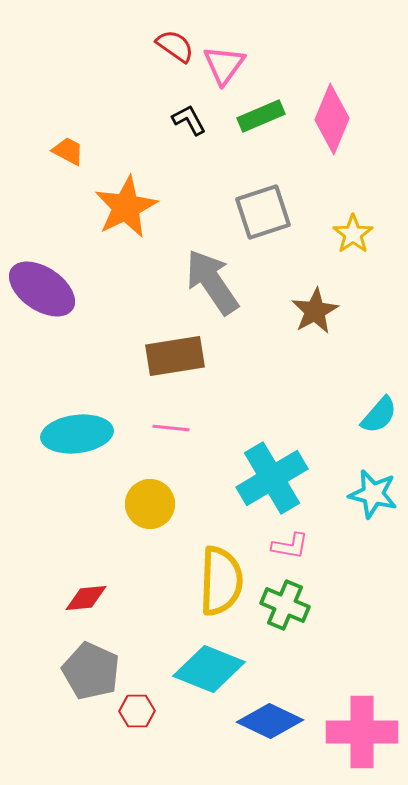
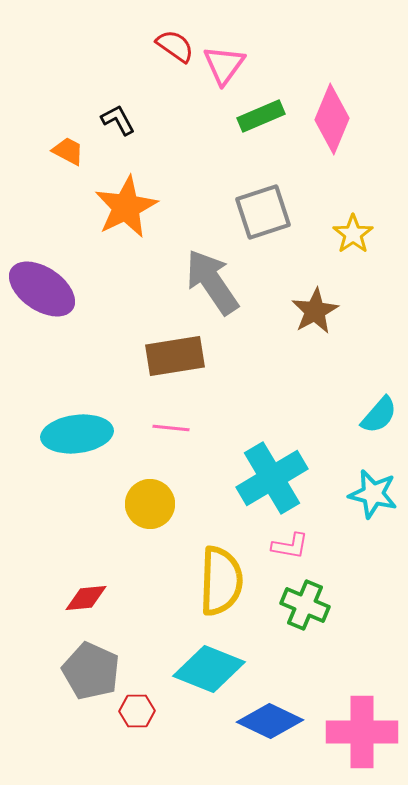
black L-shape: moved 71 px left
green cross: moved 20 px right
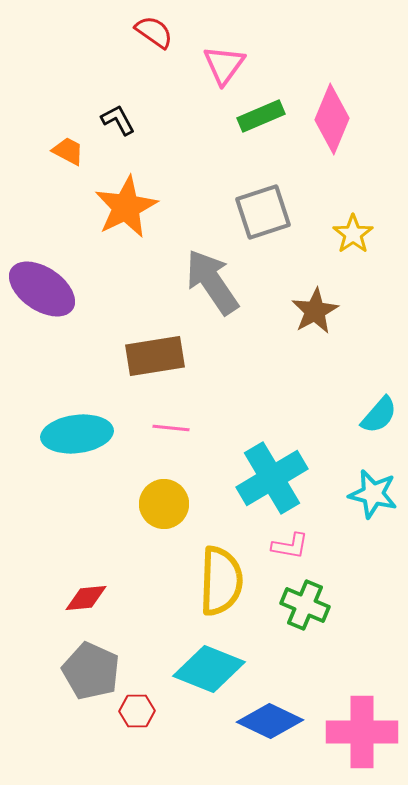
red semicircle: moved 21 px left, 14 px up
brown rectangle: moved 20 px left
yellow circle: moved 14 px right
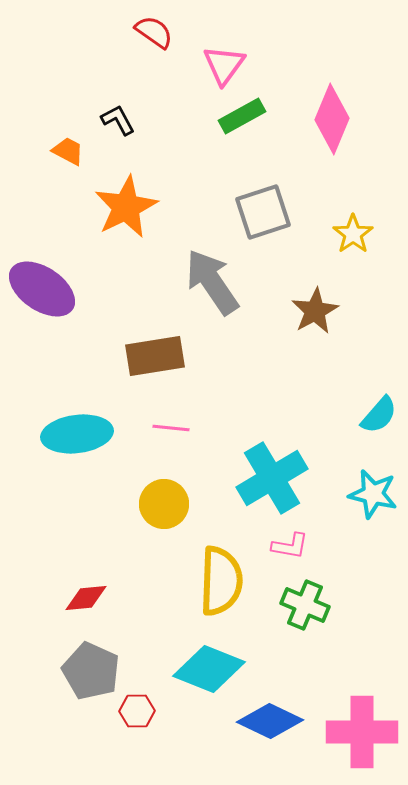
green rectangle: moved 19 px left; rotated 6 degrees counterclockwise
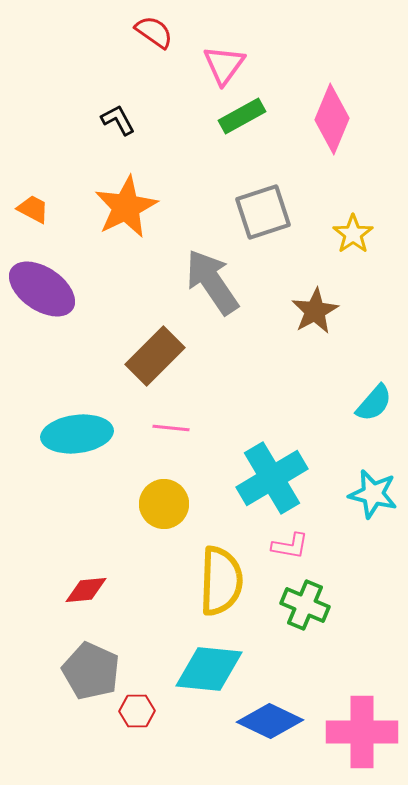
orange trapezoid: moved 35 px left, 58 px down
brown rectangle: rotated 36 degrees counterclockwise
cyan semicircle: moved 5 px left, 12 px up
red diamond: moved 8 px up
cyan diamond: rotated 16 degrees counterclockwise
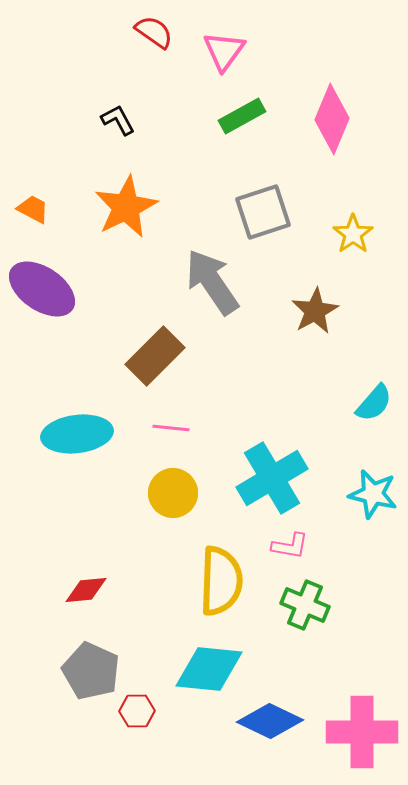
pink triangle: moved 14 px up
yellow circle: moved 9 px right, 11 px up
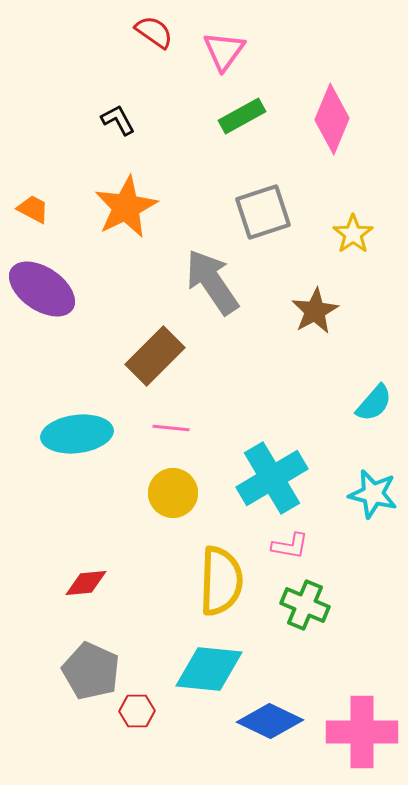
red diamond: moved 7 px up
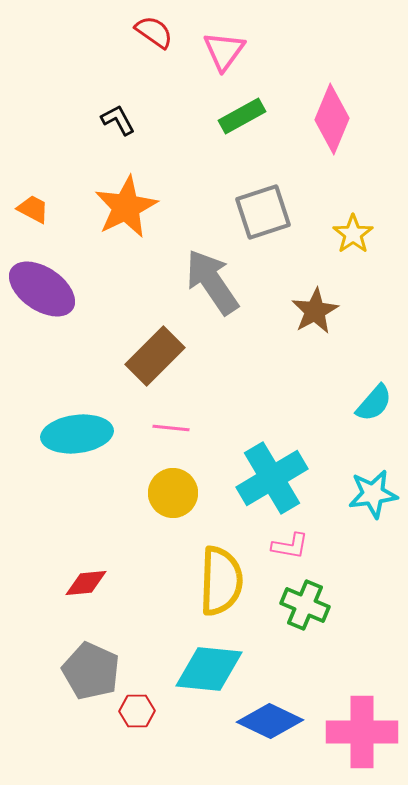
cyan star: rotated 21 degrees counterclockwise
